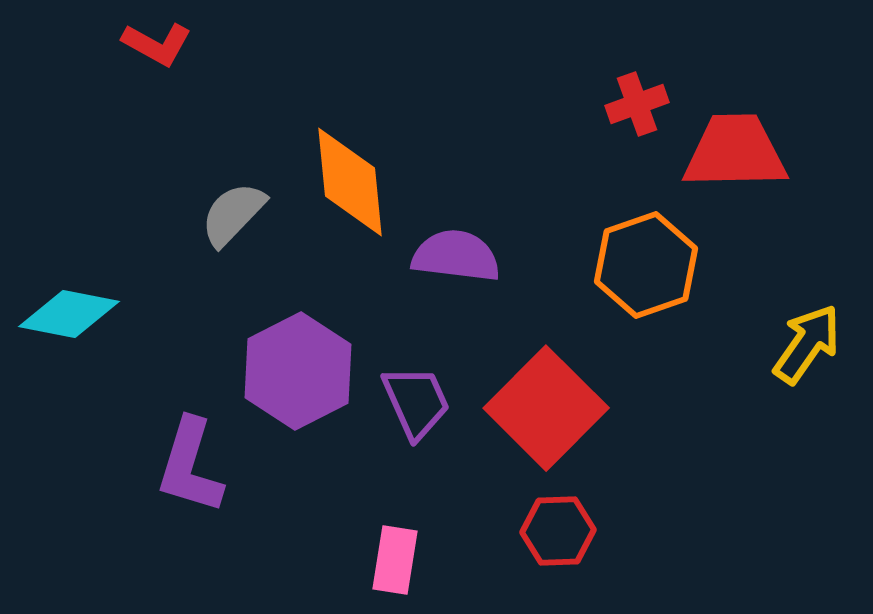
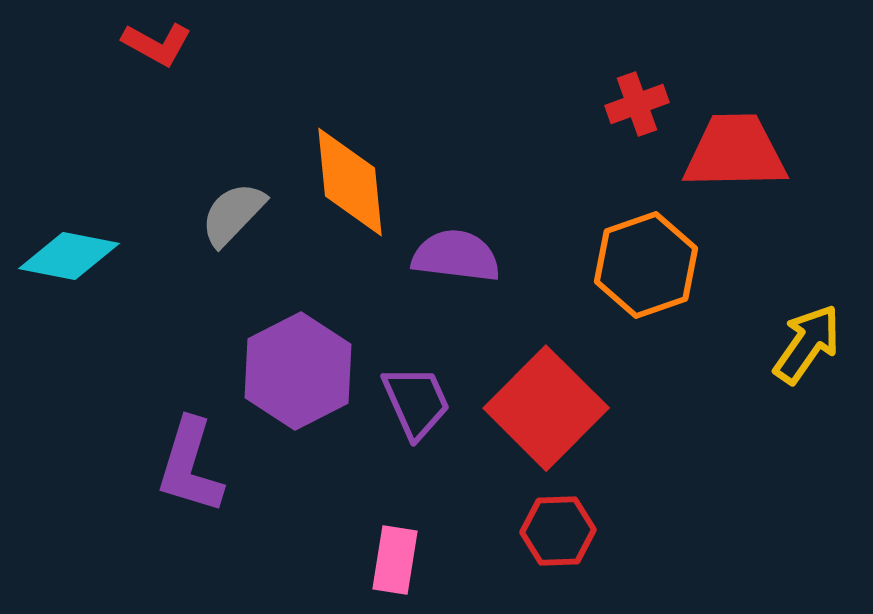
cyan diamond: moved 58 px up
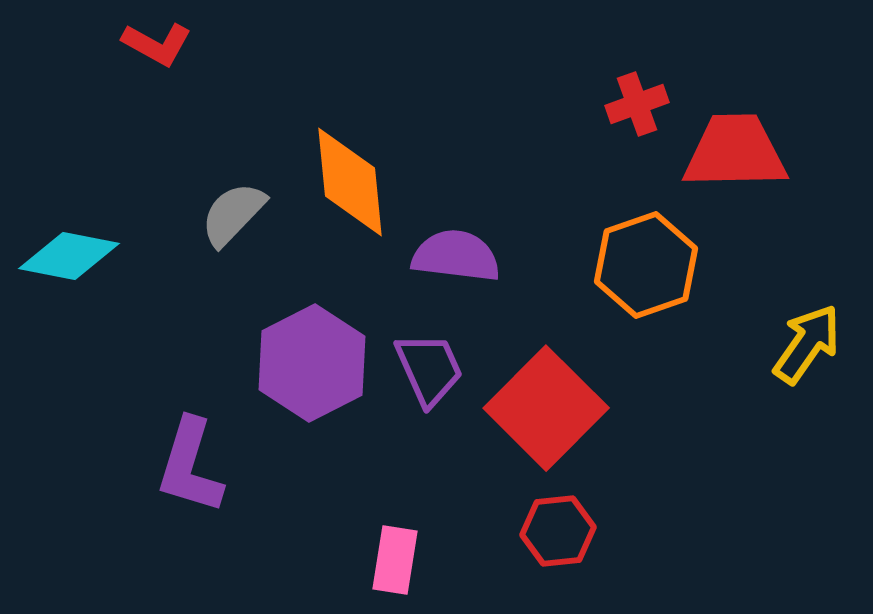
purple hexagon: moved 14 px right, 8 px up
purple trapezoid: moved 13 px right, 33 px up
red hexagon: rotated 4 degrees counterclockwise
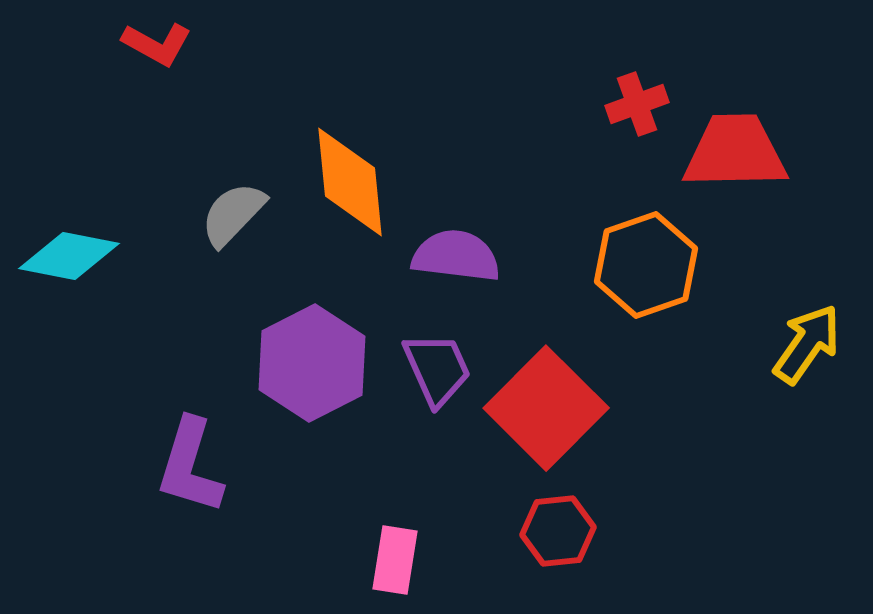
purple trapezoid: moved 8 px right
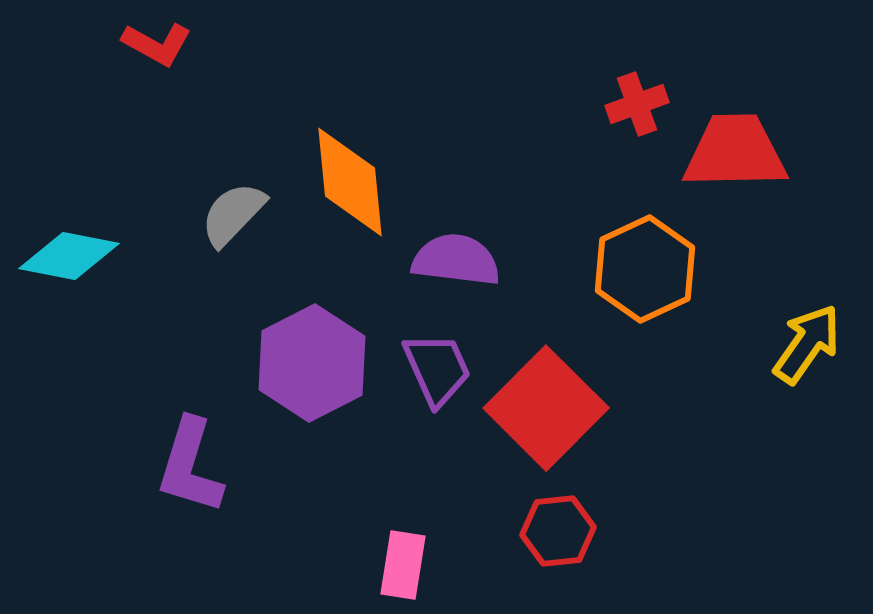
purple semicircle: moved 4 px down
orange hexagon: moved 1 px left, 4 px down; rotated 6 degrees counterclockwise
pink rectangle: moved 8 px right, 5 px down
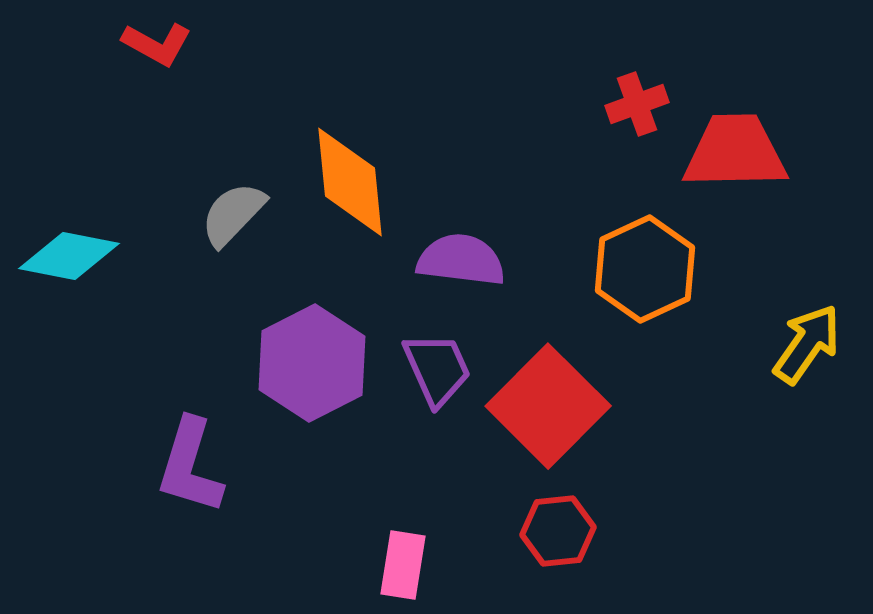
purple semicircle: moved 5 px right
red square: moved 2 px right, 2 px up
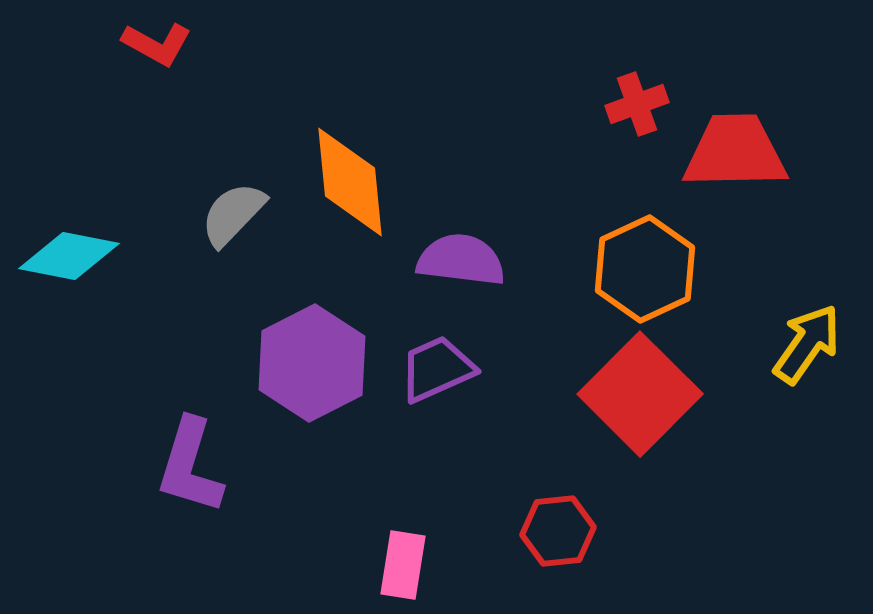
purple trapezoid: rotated 90 degrees counterclockwise
red square: moved 92 px right, 12 px up
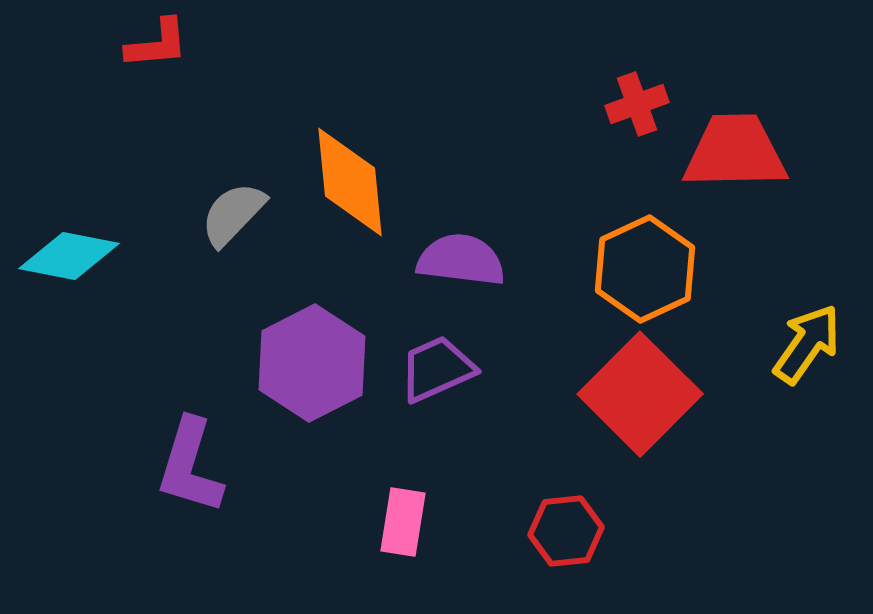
red L-shape: rotated 34 degrees counterclockwise
red hexagon: moved 8 px right
pink rectangle: moved 43 px up
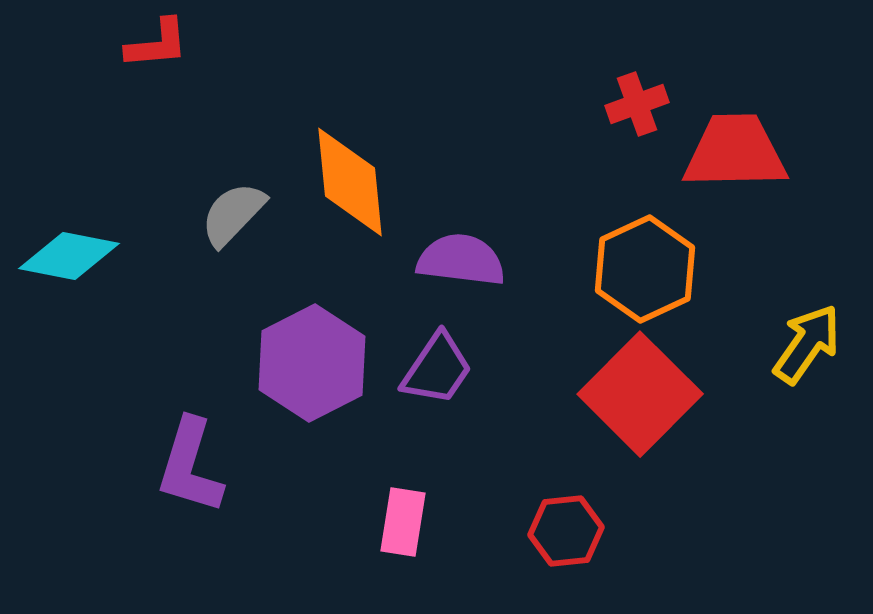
purple trapezoid: rotated 148 degrees clockwise
